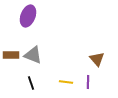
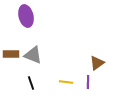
purple ellipse: moved 2 px left; rotated 35 degrees counterclockwise
brown rectangle: moved 1 px up
brown triangle: moved 4 px down; rotated 35 degrees clockwise
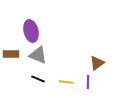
purple ellipse: moved 5 px right, 15 px down
gray triangle: moved 5 px right
black line: moved 7 px right, 4 px up; rotated 48 degrees counterclockwise
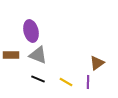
brown rectangle: moved 1 px down
yellow line: rotated 24 degrees clockwise
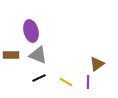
brown triangle: moved 1 px down
black line: moved 1 px right, 1 px up; rotated 48 degrees counterclockwise
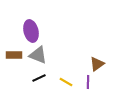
brown rectangle: moved 3 px right
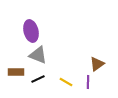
brown rectangle: moved 2 px right, 17 px down
black line: moved 1 px left, 1 px down
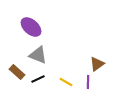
purple ellipse: moved 4 px up; rotated 35 degrees counterclockwise
brown rectangle: moved 1 px right; rotated 42 degrees clockwise
